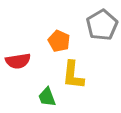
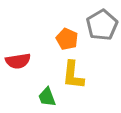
orange pentagon: moved 8 px right, 2 px up
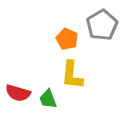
red semicircle: moved 32 px down; rotated 25 degrees clockwise
yellow L-shape: moved 1 px left
green trapezoid: moved 1 px right, 2 px down
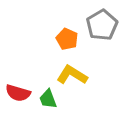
yellow L-shape: rotated 116 degrees clockwise
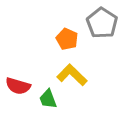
gray pentagon: moved 2 px up; rotated 8 degrees counterclockwise
yellow L-shape: rotated 12 degrees clockwise
red semicircle: moved 7 px up
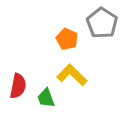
red semicircle: rotated 95 degrees counterclockwise
green trapezoid: moved 2 px left, 1 px up
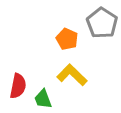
green trapezoid: moved 3 px left, 1 px down
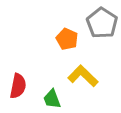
yellow L-shape: moved 11 px right, 1 px down
green trapezoid: moved 9 px right
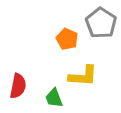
gray pentagon: moved 1 px left
yellow L-shape: rotated 140 degrees clockwise
green trapezoid: moved 2 px right, 1 px up
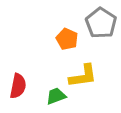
yellow L-shape: rotated 12 degrees counterclockwise
green trapezoid: moved 2 px right, 2 px up; rotated 90 degrees clockwise
